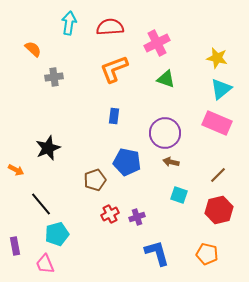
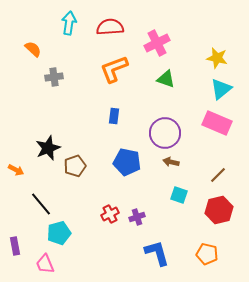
brown pentagon: moved 20 px left, 14 px up
cyan pentagon: moved 2 px right, 1 px up
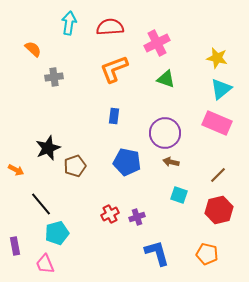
cyan pentagon: moved 2 px left
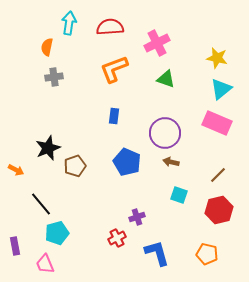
orange semicircle: moved 14 px right, 2 px up; rotated 120 degrees counterclockwise
blue pentagon: rotated 12 degrees clockwise
red cross: moved 7 px right, 24 px down
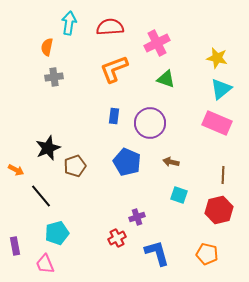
purple circle: moved 15 px left, 10 px up
brown line: moved 5 px right; rotated 42 degrees counterclockwise
black line: moved 8 px up
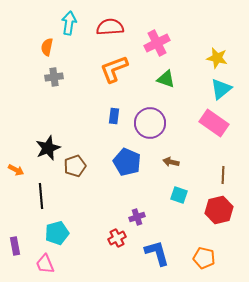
pink rectangle: moved 3 px left; rotated 12 degrees clockwise
black line: rotated 35 degrees clockwise
orange pentagon: moved 3 px left, 4 px down
